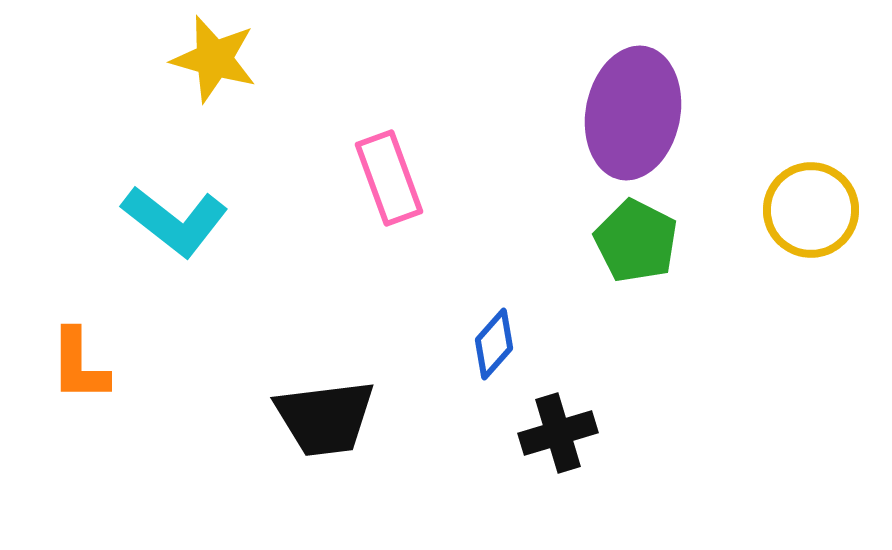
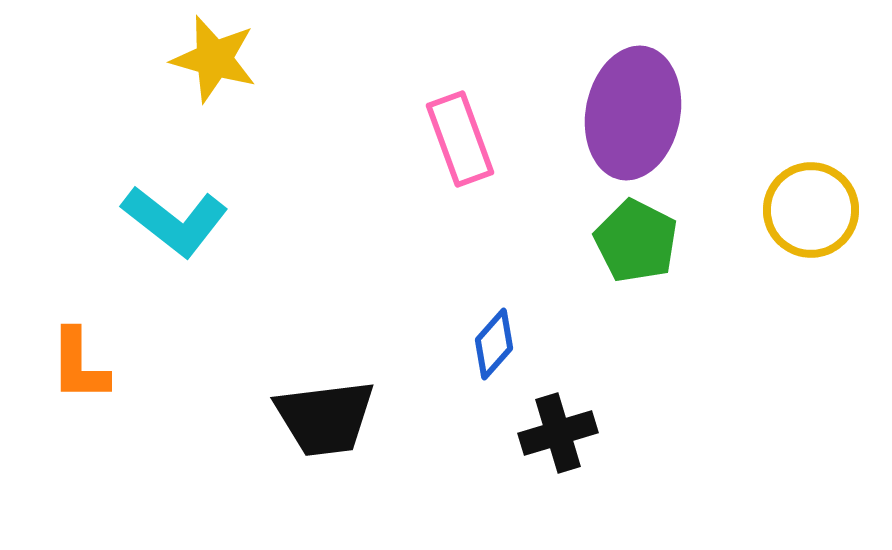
pink rectangle: moved 71 px right, 39 px up
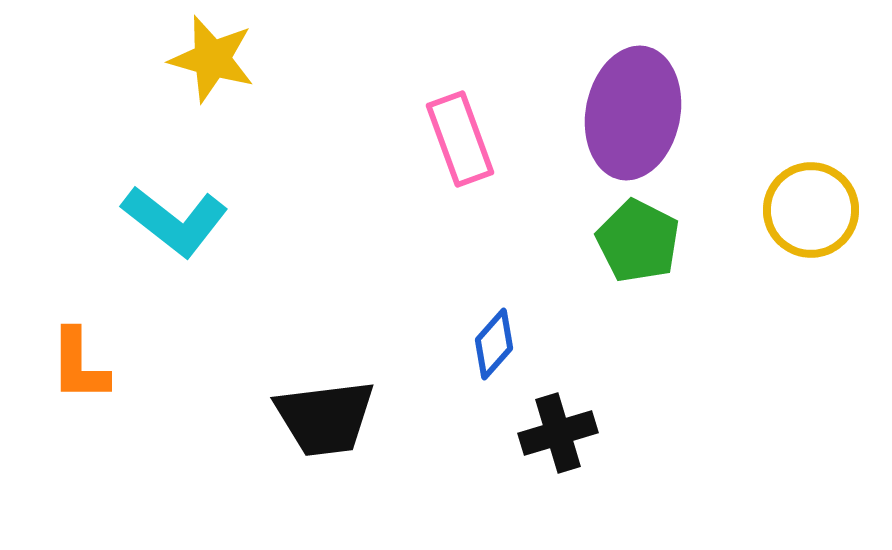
yellow star: moved 2 px left
green pentagon: moved 2 px right
